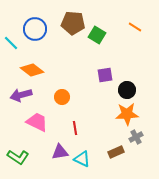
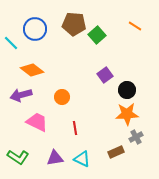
brown pentagon: moved 1 px right, 1 px down
orange line: moved 1 px up
green square: rotated 18 degrees clockwise
purple square: rotated 28 degrees counterclockwise
purple triangle: moved 5 px left, 6 px down
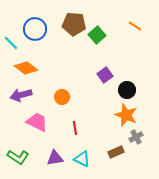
orange diamond: moved 6 px left, 2 px up
orange star: moved 1 px left, 1 px down; rotated 25 degrees clockwise
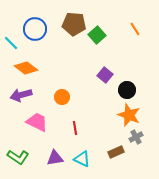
orange line: moved 3 px down; rotated 24 degrees clockwise
purple square: rotated 14 degrees counterclockwise
orange star: moved 3 px right
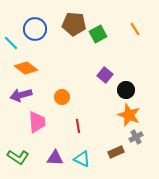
green square: moved 1 px right, 1 px up; rotated 12 degrees clockwise
black circle: moved 1 px left
pink trapezoid: rotated 60 degrees clockwise
red line: moved 3 px right, 2 px up
purple triangle: rotated 12 degrees clockwise
